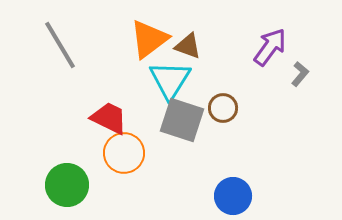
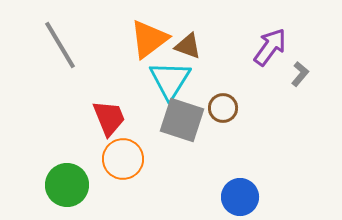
red trapezoid: rotated 42 degrees clockwise
orange circle: moved 1 px left, 6 px down
blue circle: moved 7 px right, 1 px down
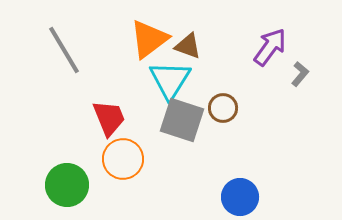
gray line: moved 4 px right, 5 px down
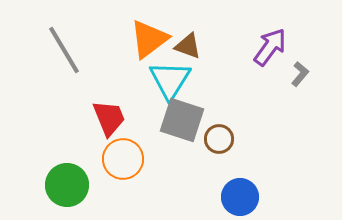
brown circle: moved 4 px left, 31 px down
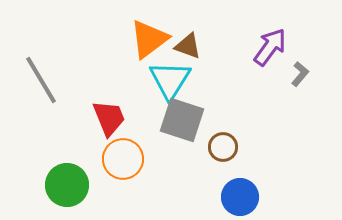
gray line: moved 23 px left, 30 px down
brown circle: moved 4 px right, 8 px down
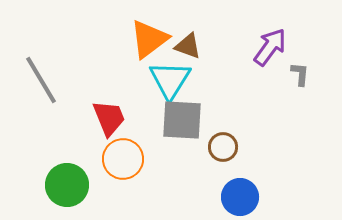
gray L-shape: rotated 35 degrees counterclockwise
gray square: rotated 15 degrees counterclockwise
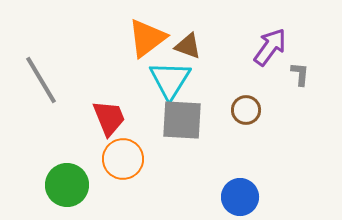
orange triangle: moved 2 px left, 1 px up
brown circle: moved 23 px right, 37 px up
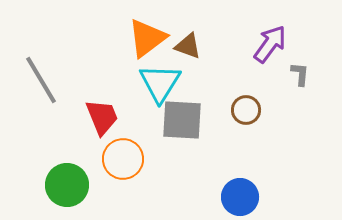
purple arrow: moved 3 px up
cyan triangle: moved 10 px left, 3 px down
red trapezoid: moved 7 px left, 1 px up
